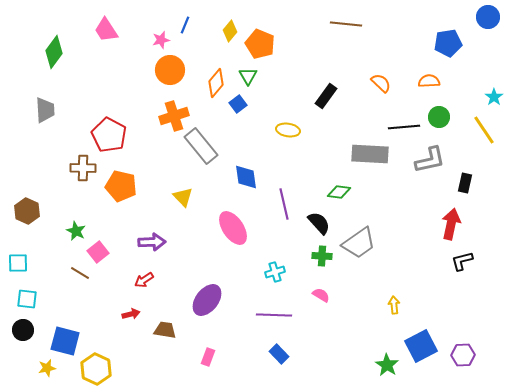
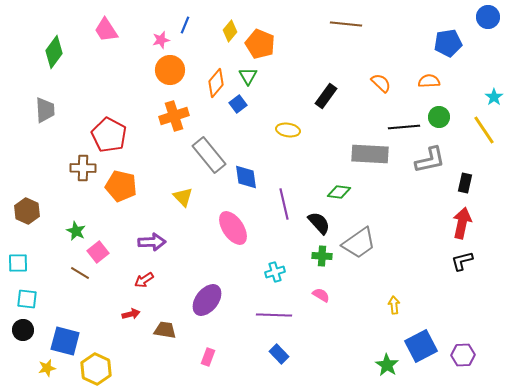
gray rectangle at (201, 146): moved 8 px right, 9 px down
red arrow at (451, 224): moved 11 px right, 1 px up
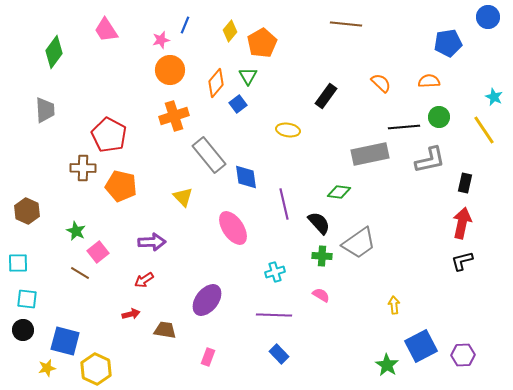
orange pentagon at (260, 44): moved 2 px right, 1 px up; rotated 20 degrees clockwise
cyan star at (494, 97): rotated 12 degrees counterclockwise
gray rectangle at (370, 154): rotated 15 degrees counterclockwise
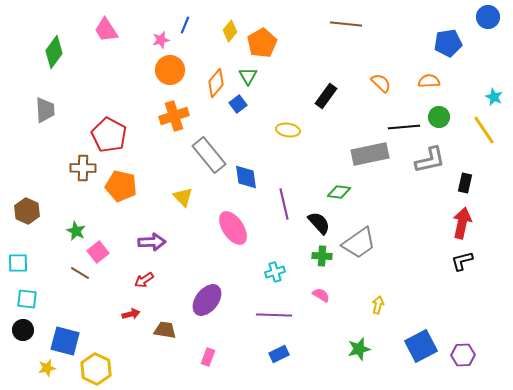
yellow arrow at (394, 305): moved 16 px left; rotated 18 degrees clockwise
blue rectangle at (279, 354): rotated 72 degrees counterclockwise
green star at (387, 365): moved 28 px left, 16 px up; rotated 25 degrees clockwise
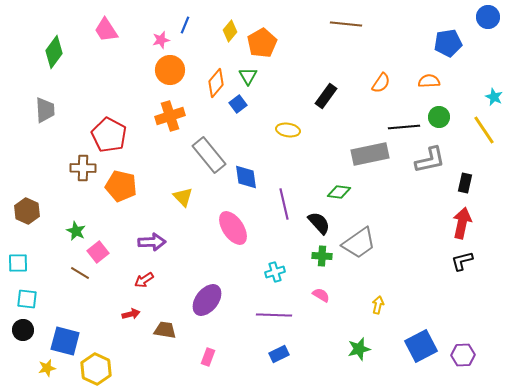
orange semicircle at (381, 83): rotated 80 degrees clockwise
orange cross at (174, 116): moved 4 px left
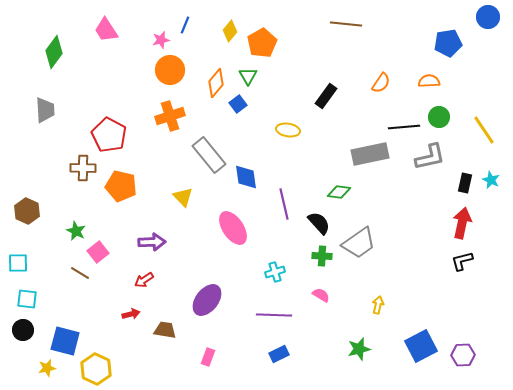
cyan star at (494, 97): moved 3 px left, 83 px down
gray L-shape at (430, 160): moved 3 px up
